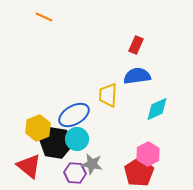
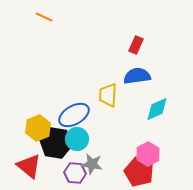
red pentagon: rotated 16 degrees counterclockwise
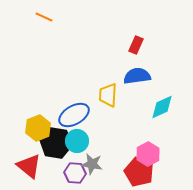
cyan diamond: moved 5 px right, 2 px up
cyan circle: moved 2 px down
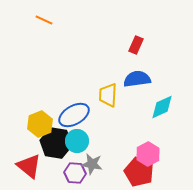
orange line: moved 3 px down
blue semicircle: moved 3 px down
yellow hexagon: moved 2 px right, 4 px up
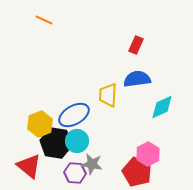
red pentagon: moved 2 px left
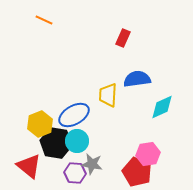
red rectangle: moved 13 px left, 7 px up
pink hexagon: rotated 20 degrees clockwise
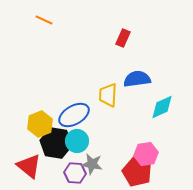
pink hexagon: moved 2 px left
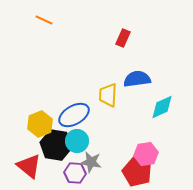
black hexagon: moved 2 px down
gray star: moved 1 px left, 2 px up
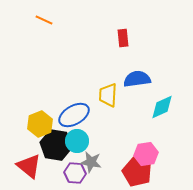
red rectangle: rotated 30 degrees counterclockwise
